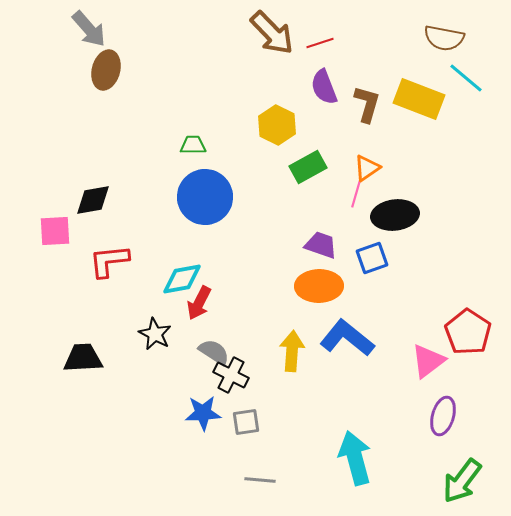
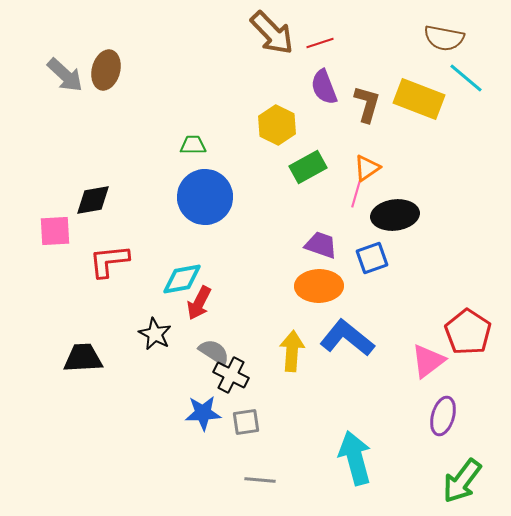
gray arrow: moved 24 px left, 46 px down; rotated 6 degrees counterclockwise
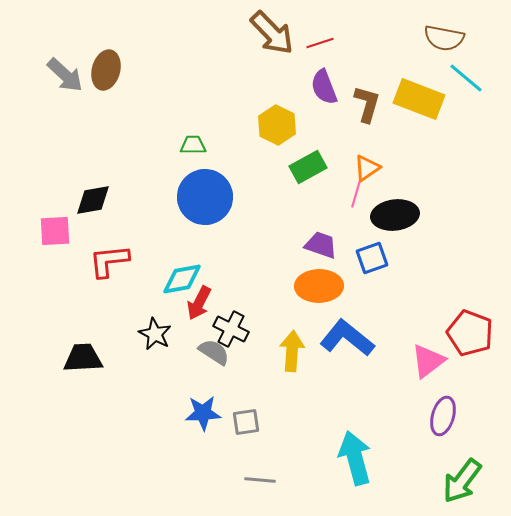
red pentagon: moved 2 px right, 1 px down; rotated 12 degrees counterclockwise
black cross: moved 46 px up
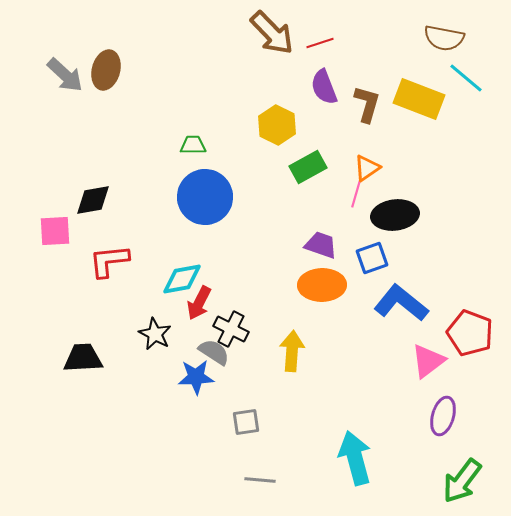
orange ellipse: moved 3 px right, 1 px up
blue L-shape: moved 54 px right, 35 px up
blue star: moved 7 px left, 36 px up
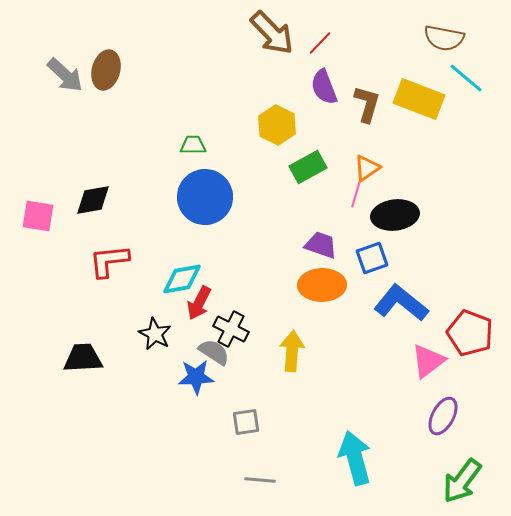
red line: rotated 28 degrees counterclockwise
pink square: moved 17 px left, 15 px up; rotated 12 degrees clockwise
purple ellipse: rotated 12 degrees clockwise
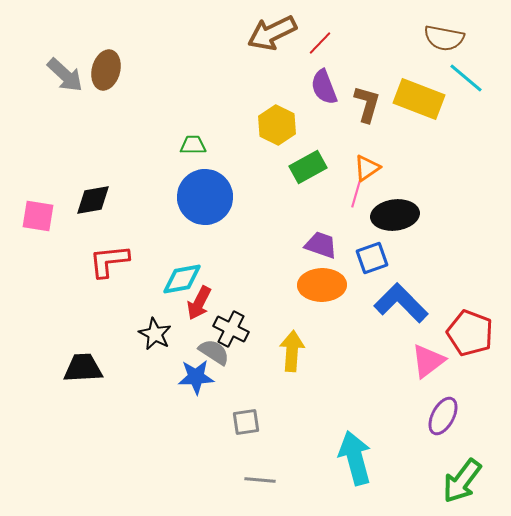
brown arrow: rotated 108 degrees clockwise
blue L-shape: rotated 6 degrees clockwise
black trapezoid: moved 10 px down
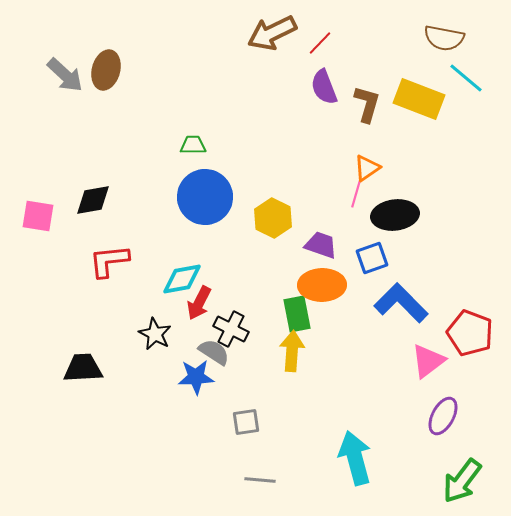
yellow hexagon: moved 4 px left, 93 px down
green rectangle: moved 11 px left, 147 px down; rotated 72 degrees counterclockwise
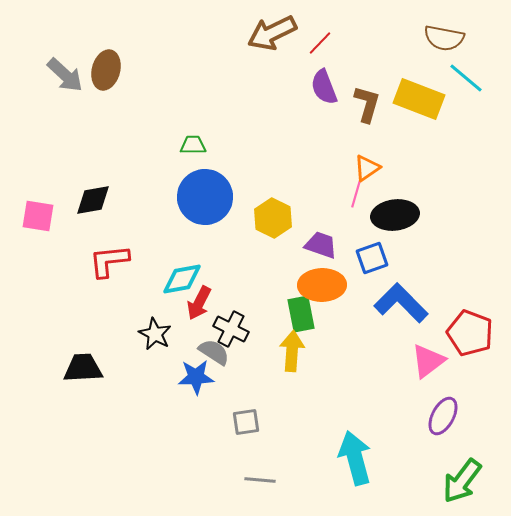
green rectangle: moved 4 px right
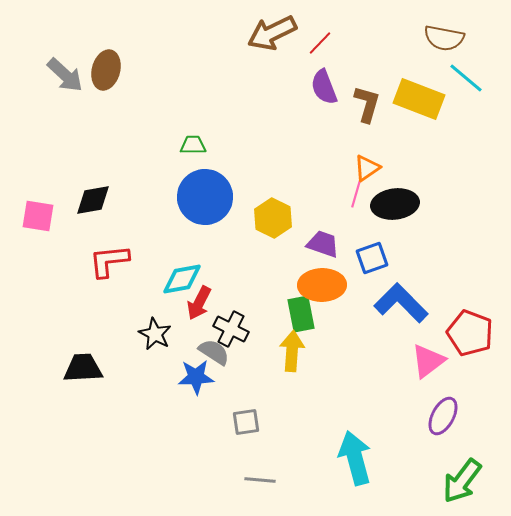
black ellipse: moved 11 px up
purple trapezoid: moved 2 px right, 1 px up
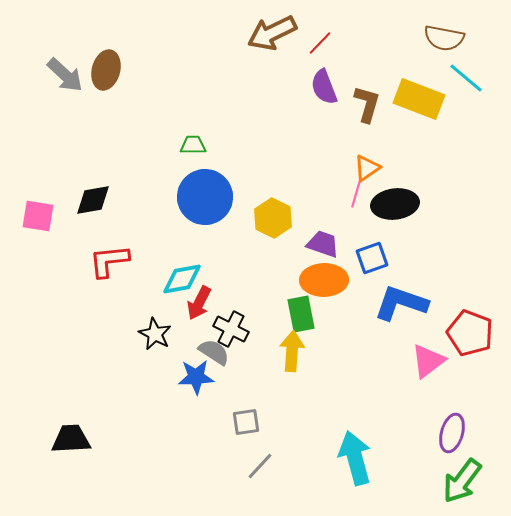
orange ellipse: moved 2 px right, 5 px up
blue L-shape: rotated 26 degrees counterclockwise
black trapezoid: moved 12 px left, 71 px down
purple ellipse: moved 9 px right, 17 px down; rotated 12 degrees counterclockwise
gray line: moved 14 px up; rotated 52 degrees counterclockwise
